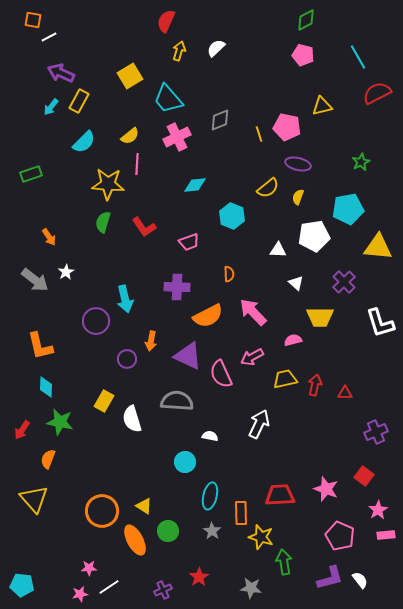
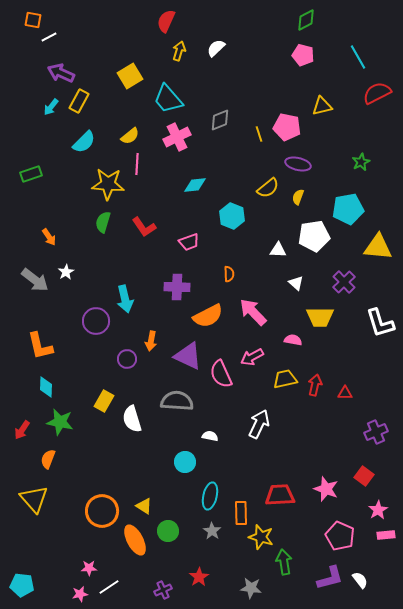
pink semicircle at (293, 340): rotated 24 degrees clockwise
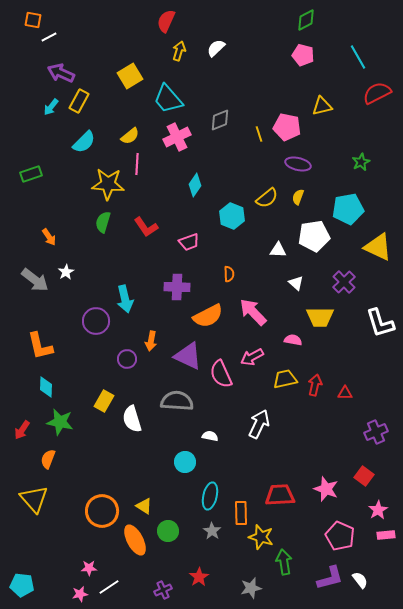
cyan diamond at (195, 185): rotated 50 degrees counterclockwise
yellow semicircle at (268, 188): moved 1 px left, 10 px down
red L-shape at (144, 227): moved 2 px right
yellow triangle at (378, 247): rotated 20 degrees clockwise
gray star at (251, 588): rotated 20 degrees counterclockwise
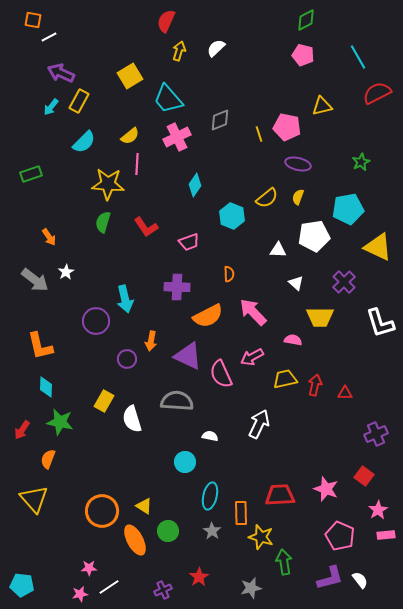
purple cross at (376, 432): moved 2 px down
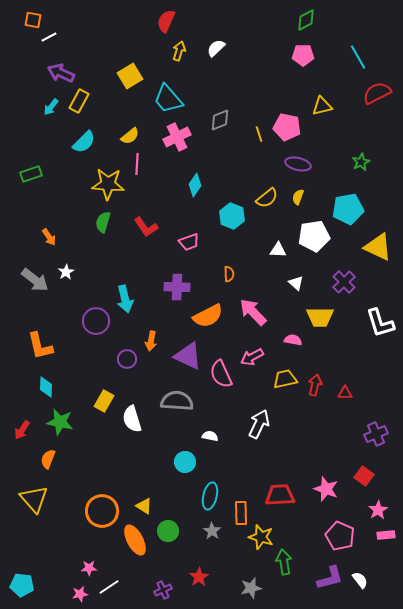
pink pentagon at (303, 55): rotated 15 degrees counterclockwise
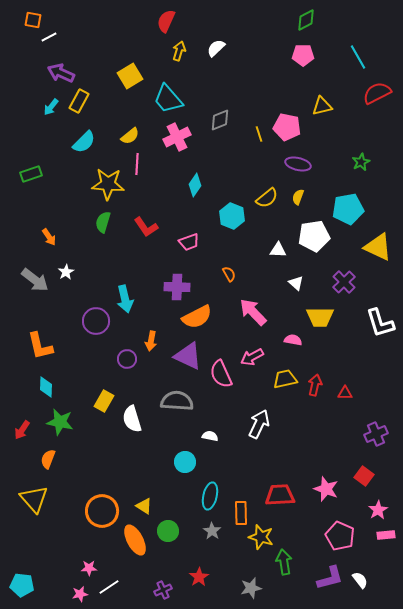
orange semicircle at (229, 274): rotated 28 degrees counterclockwise
orange semicircle at (208, 316): moved 11 px left, 1 px down
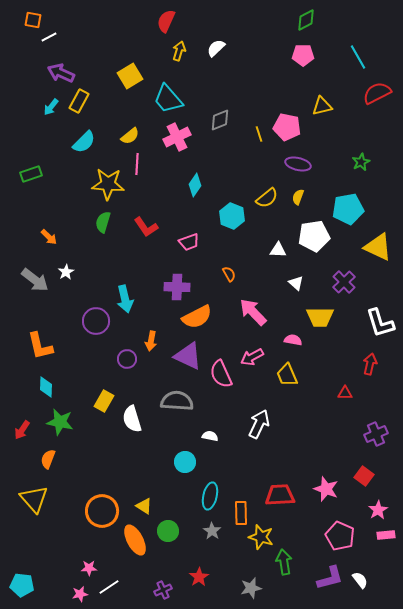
orange arrow at (49, 237): rotated 12 degrees counterclockwise
yellow trapezoid at (285, 379): moved 2 px right, 4 px up; rotated 100 degrees counterclockwise
red arrow at (315, 385): moved 55 px right, 21 px up
